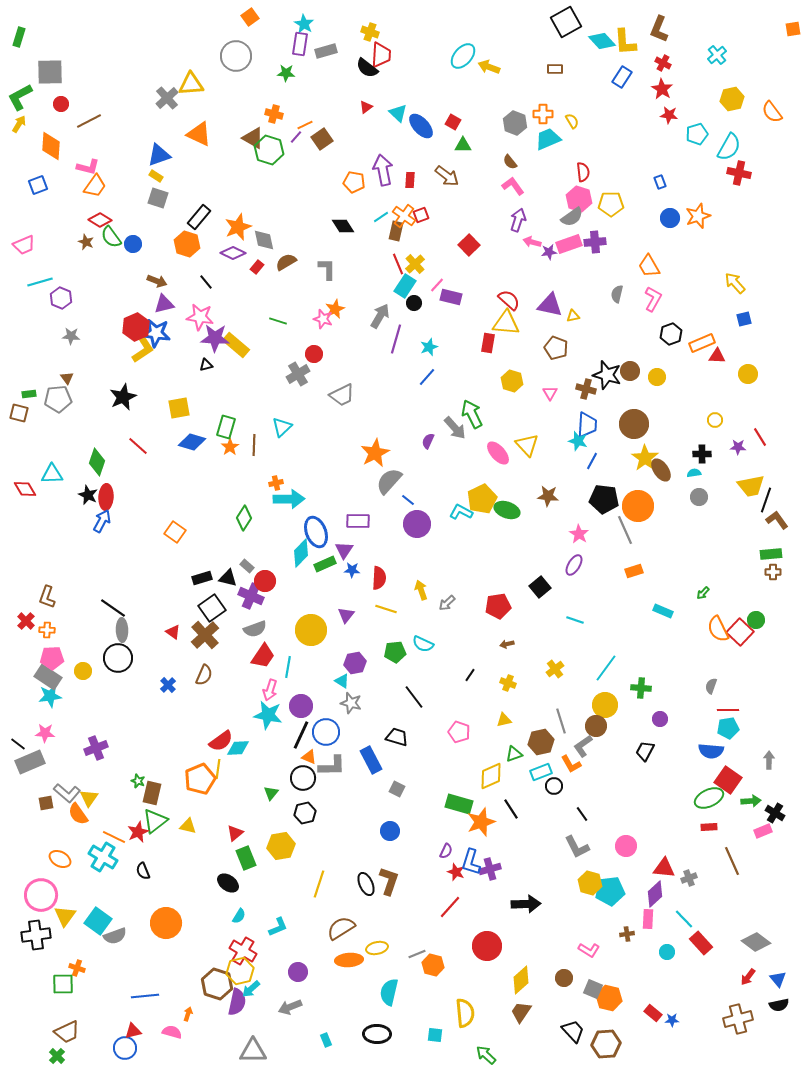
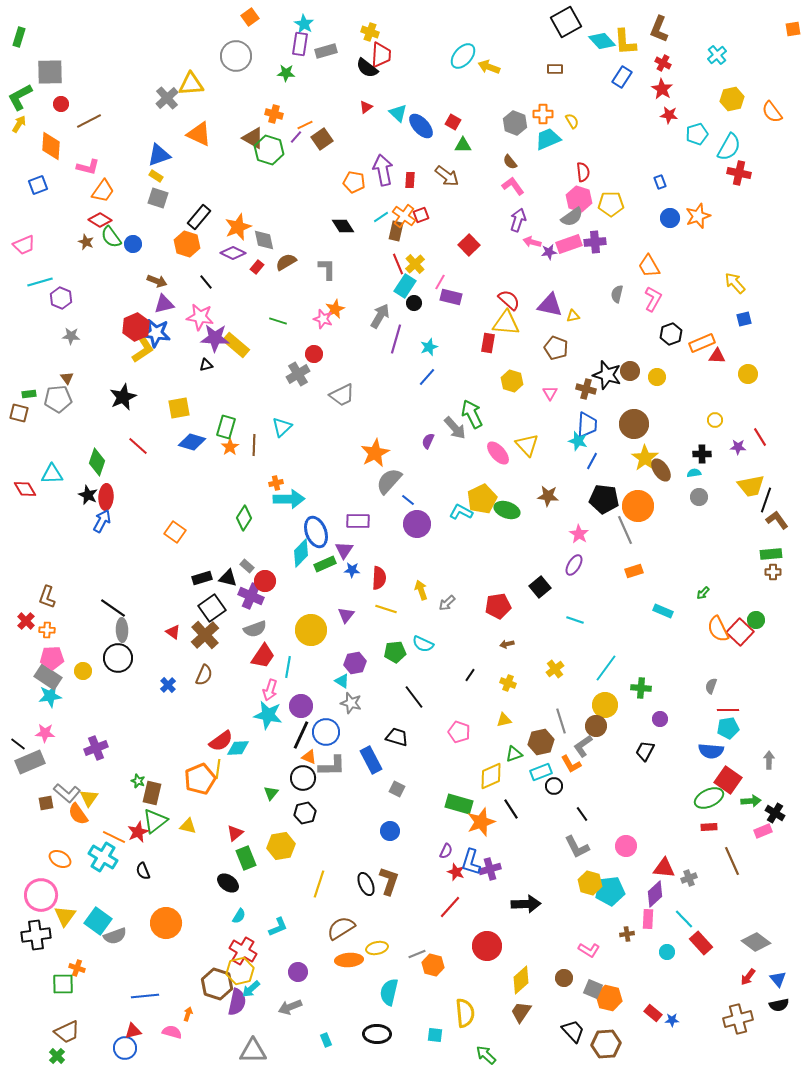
orange trapezoid at (95, 186): moved 8 px right, 5 px down
pink line at (437, 285): moved 3 px right, 3 px up; rotated 14 degrees counterclockwise
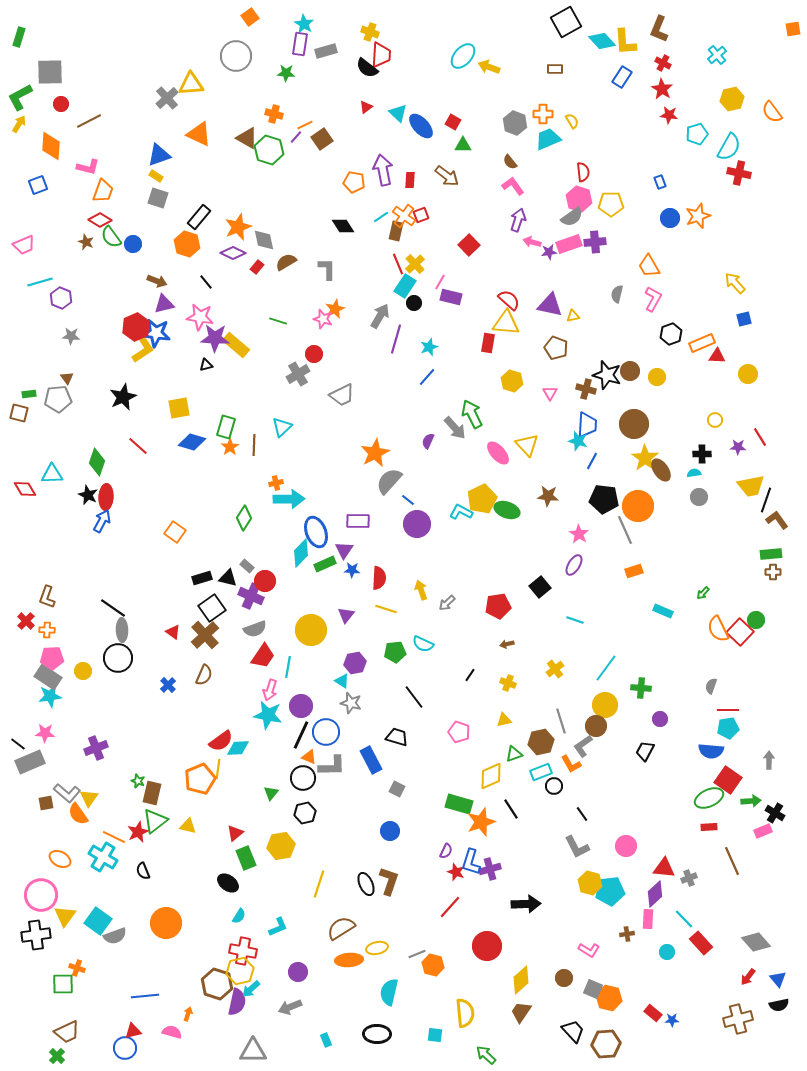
brown triangle at (253, 138): moved 6 px left
orange trapezoid at (103, 191): rotated 15 degrees counterclockwise
gray diamond at (756, 942): rotated 12 degrees clockwise
red cross at (243, 951): rotated 20 degrees counterclockwise
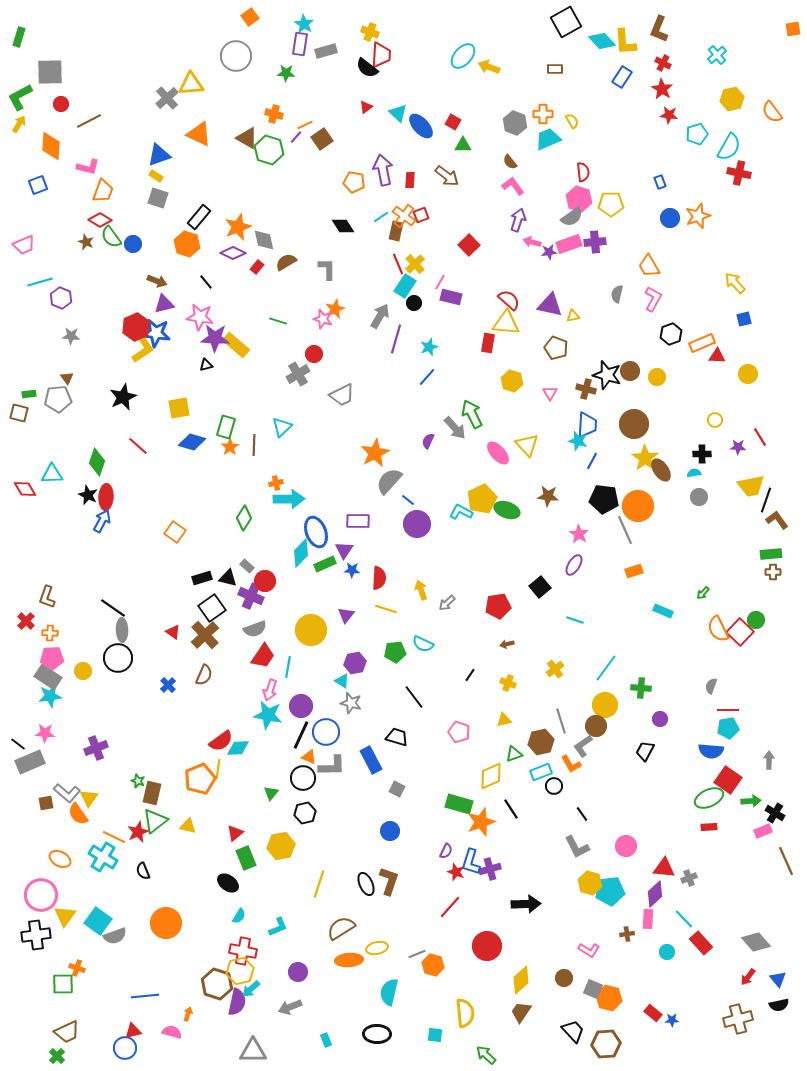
orange cross at (47, 630): moved 3 px right, 3 px down
brown line at (732, 861): moved 54 px right
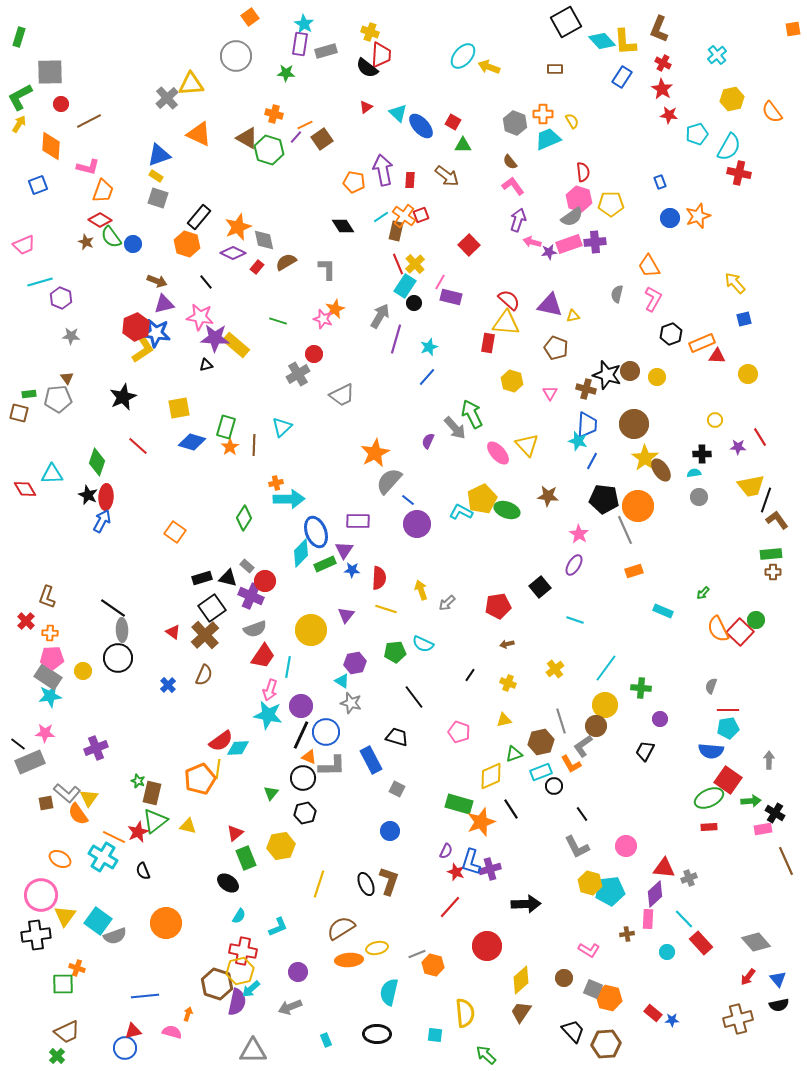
pink rectangle at (763, 831): moved 2 px up; rotated 12 degrees clockwise
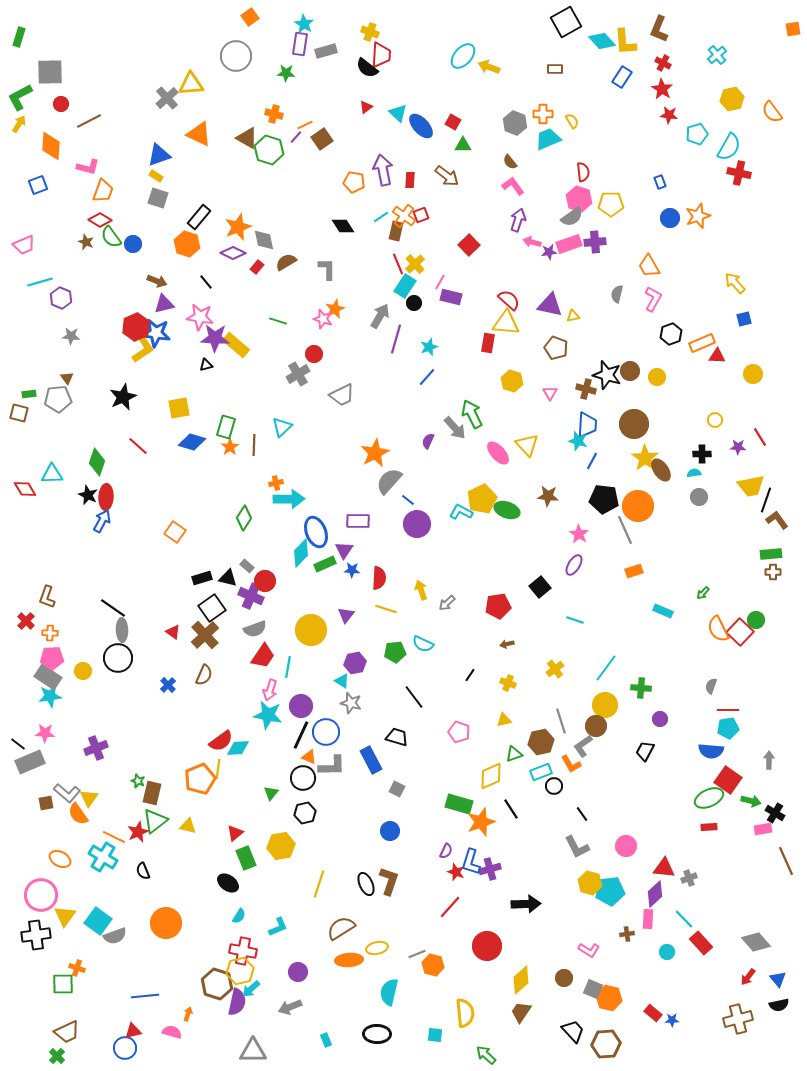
yellow circle at (748, 374): moved 5 px right
green arrow at (751, 801): rotated 18 degrees clockwise
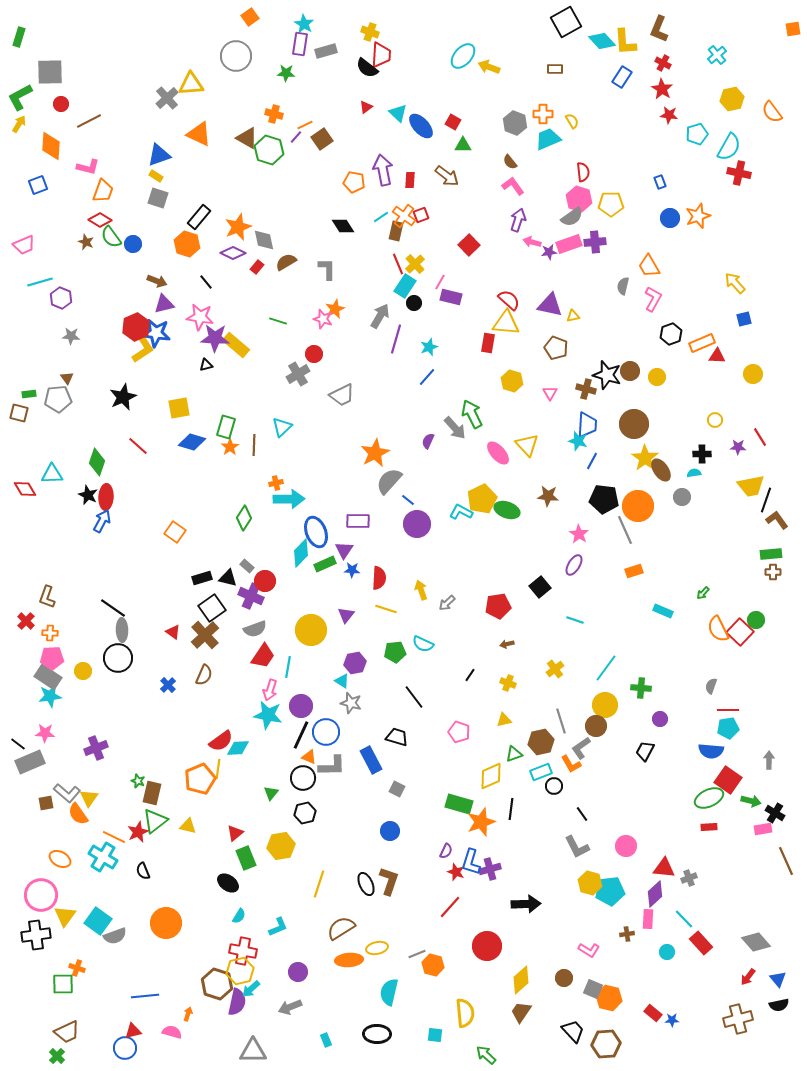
gray semicircle at (617, 294): moved 6 px right, 8 px up
gray circle at (699, 497): moved 17 px left
gray L-shape at (583, 746): moved 2 px left, 2 px down
black line at (511, 809): rotated 40 degrees clockwise
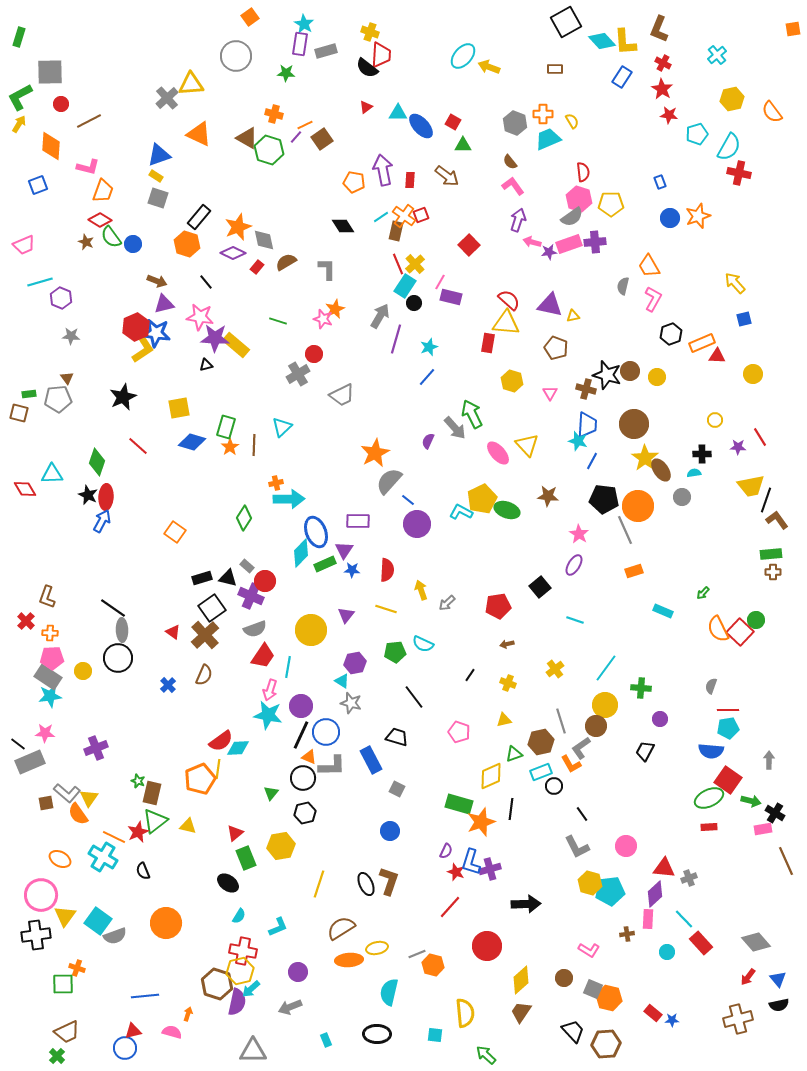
cyan triangle at (398, 113): rotated 42 degrees counterclockwise
red semicircle at (379, 578): moved 8 px right, 8 px up
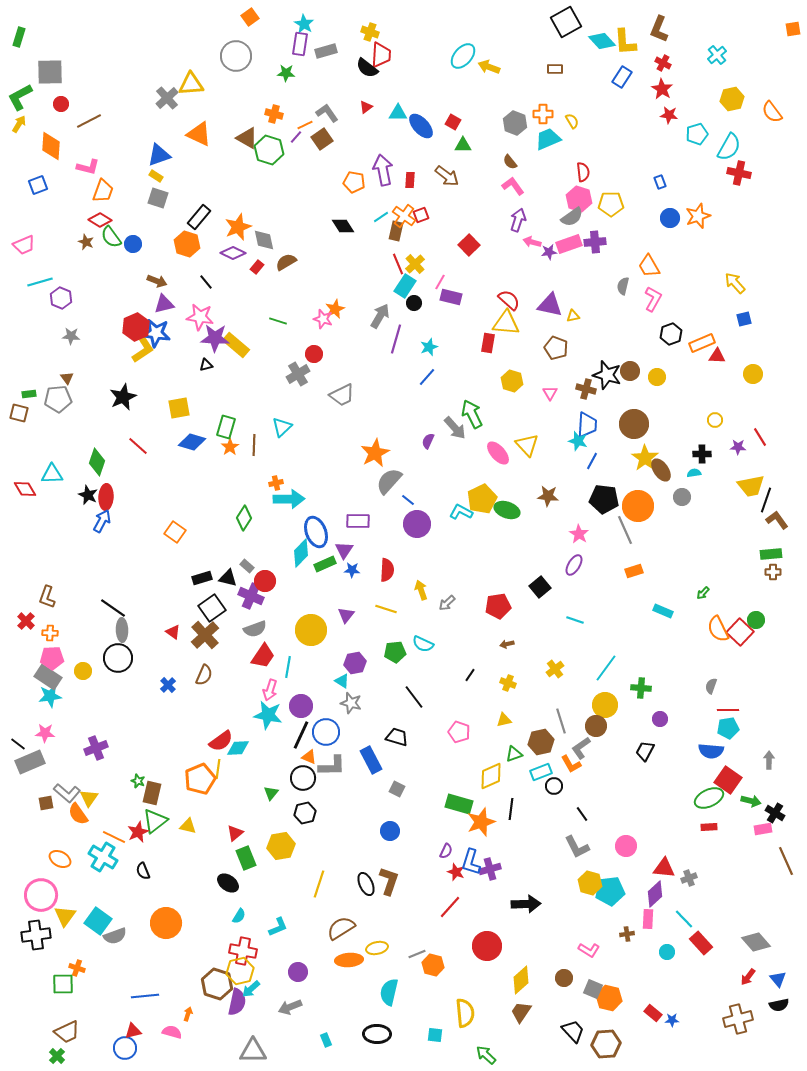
gray L-shape at (327, 269): moved 156 px up; rotated 35 degrees counterclockwise
